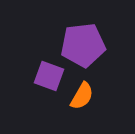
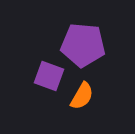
purple pentagon: rotated 12 degrees clockwise
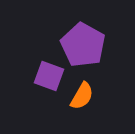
purple pentagon: rotated 24 degrees clockwise
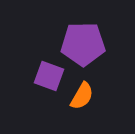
purple pentagon: moved 1 px up; rotated 30 degrees counterclockwise
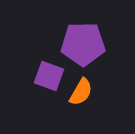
orange semicircle: moved 1 px left, 4 px up
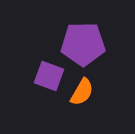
orange semicircle: moved 1 px right
